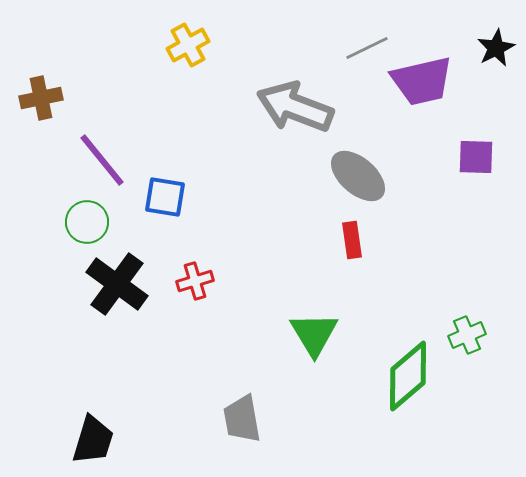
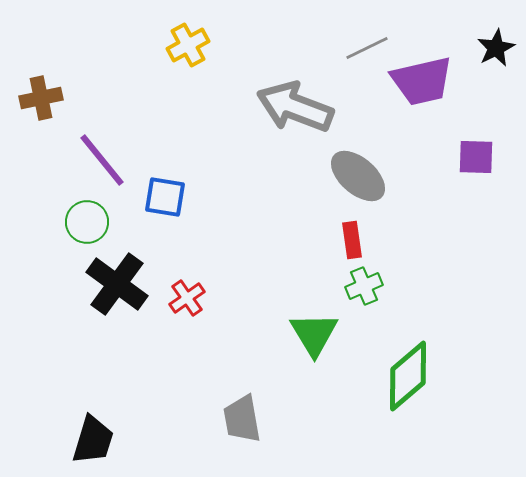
red cross: moved 8 px left, 17 px down; rotated 18 degrees counterclockwise
green cross: moved 103 px left, 49 px up
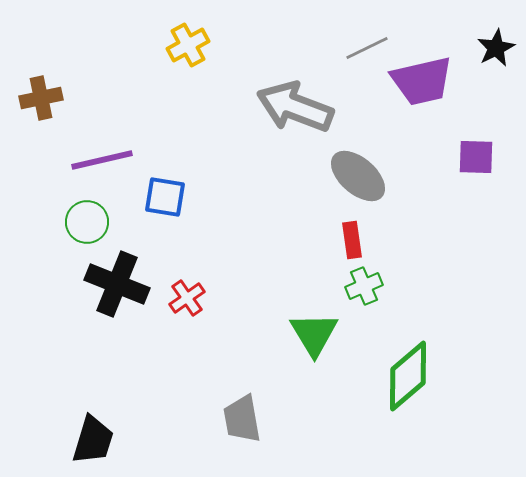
purple line: rotated 64 degrees counterclockwise
black cross: rotated 14 degrees counterclockwise
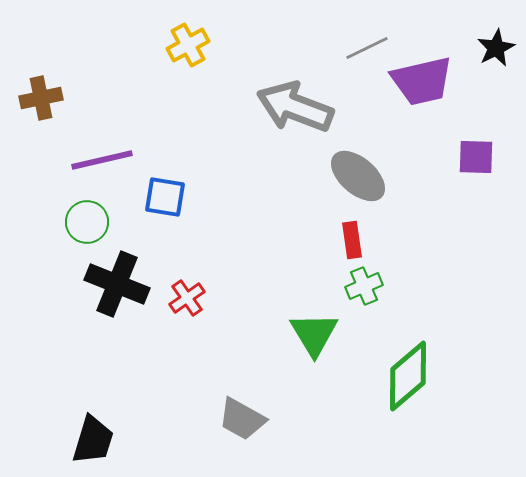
gray trapezoid: rotated 51 degrees counterclockwise
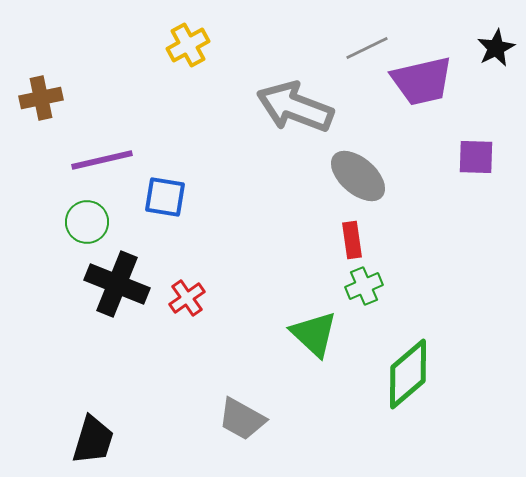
green triangle: rotated 16 degrees counterclockwise
green diamond: moved 2 px up
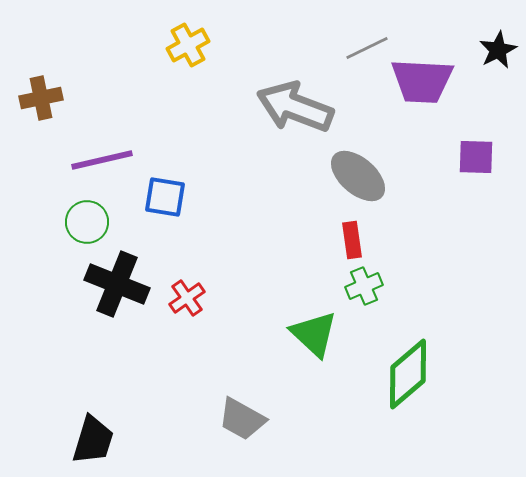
black star: moved 2 px right, 2 px down
purple trapezoid: rotated 16 degrees clockwise
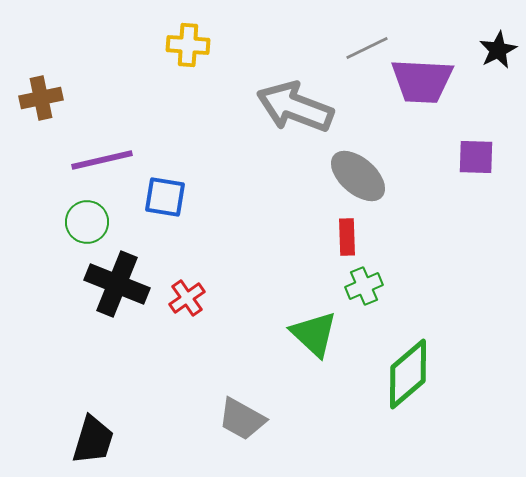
yellow cross: rotated 33 degrees clockwise
red rectangle: moved 5 px left, 3 px up; rotated 6 degrees clockwise
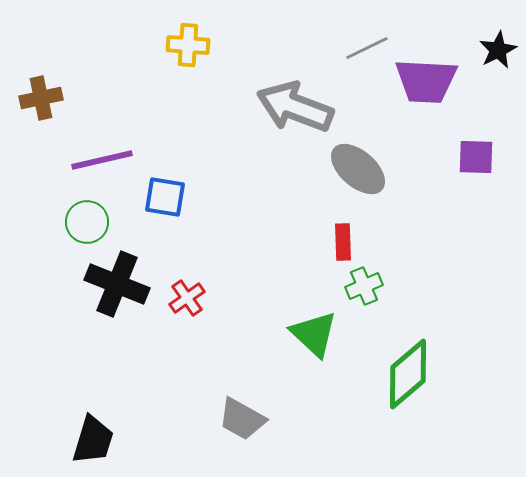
purple trapezoid: moved 4 px right
gray ellipse: moved 7 px up
red rectangle: moved 4 px left, 5 px down
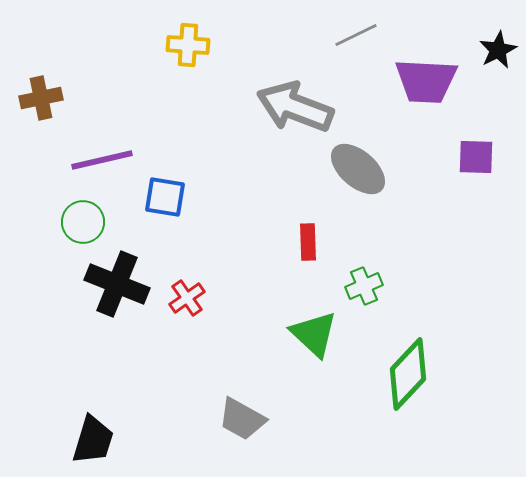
gray line: moved 11 px left, 13 px up
green circle: moved 4 px left
red rectangle: moved 35 px left
green diamond: rotated 6 degrees counterclockwise
